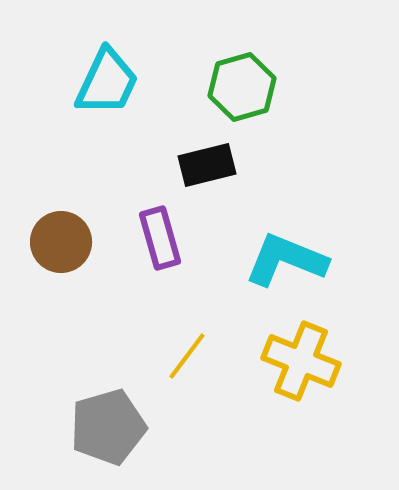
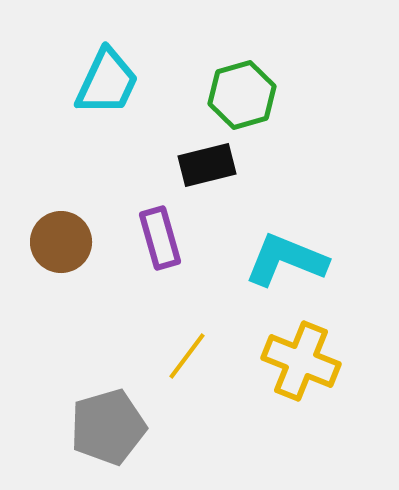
green hexagon: moved 8 px down
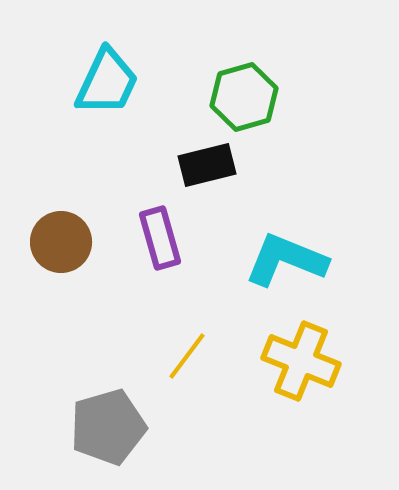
green hexagon: moved 2 px right, 2 px down
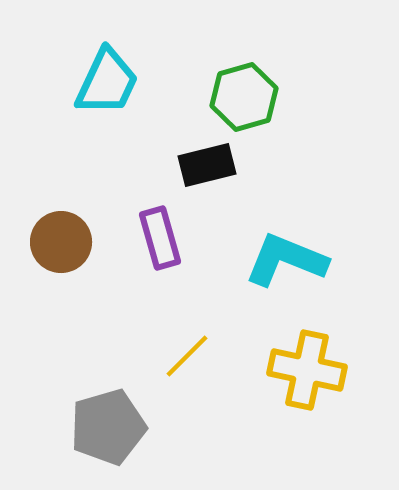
yellow line: rotated 8 degrees clockwise
yellow cross: moved 6 px right, 9 px down; rotated 10 degrees counterclockwise
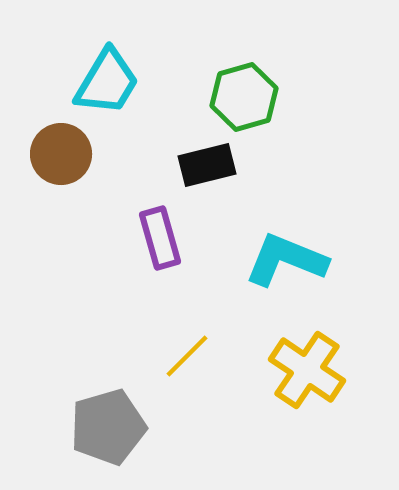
cyan trapezoid: rotated 6 degrees clockwise
brown circle: moved 88 px up
yellow cross: rotated 22 degrees clockwise
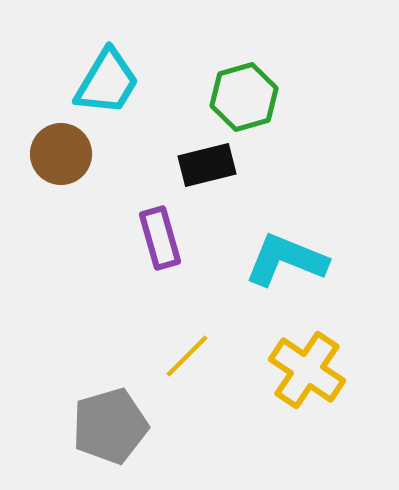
gray pentagon: moved 2 px right, 1 px up
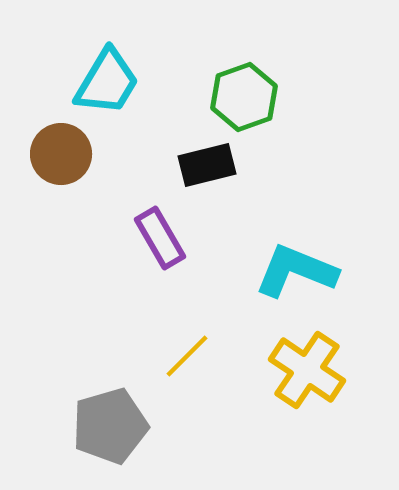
green hexagon: rotated 4 degrees counterclockwise
purple rectangle: rotated 14 degrees counterclockwise
cyan L-shape: moved 10 px right, 11 px down
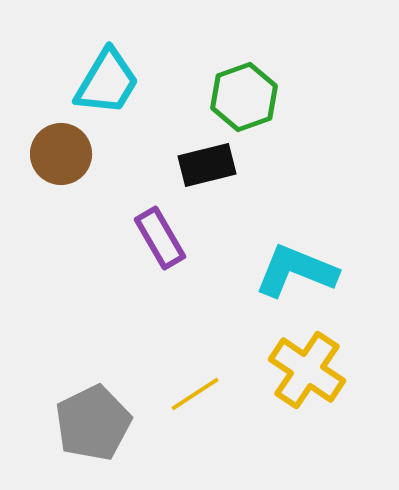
yellow line: moved 8 px right, 38 px down; rotated 12 degrees clockwise
gray pentagon: moved 17 px left, 3 px up; rotated 10 degrees counterclockwise
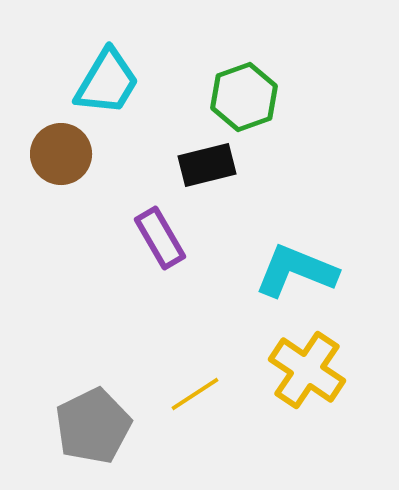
gray pentagon: moved 3 px down
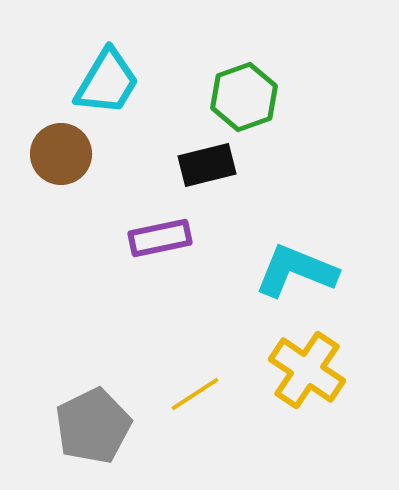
purple rectangle: rotated 72 degrees counterclockwise
